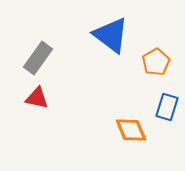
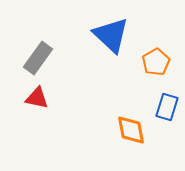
blue triangle: rotated 6 degrees clockwise
orange diamond: rotated 12 degrees clockwise
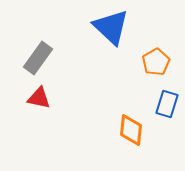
blue triangle: moved 8 px up
red triangle: moved 2 px right
blue rectangle: moved 3 px up
orange diamond: rotated 16 degrees clockwise
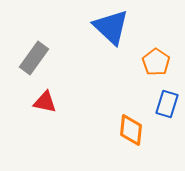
gray rectangle: moved 4 px left
orange pentagon: rotated 8 degrees counterclockwise
red triangle: moved 6 px right, 4 px down
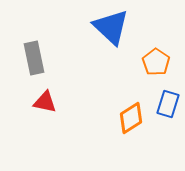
gray rectangle: rotated 48 degrees counterclockwise
blue rectangle: moved 1 px right
orange diamond: moved 12 px up; rotated 52 degrees clockwise
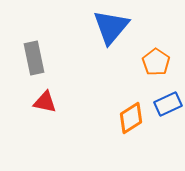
blue triangle: rotated 27 degrees clockwise
blue rectangle: rotated 48 degrees clockwise
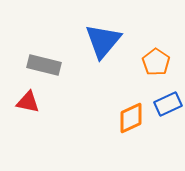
blue triangle: moved 8 px left, 14 px down
gray rectangle: moved 10 px right, 7 px down; rotated 64 degrees counterclockwise
red triangle: moved 17 px left
orange diamond: rotated 8 degrees clockwise
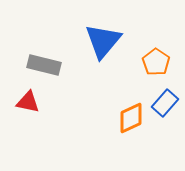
blue rectangle: moved 3 px left, 1 px up; rotated 24 degrees counterclockwise
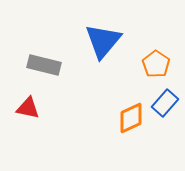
orange pentagon: moved 2 px down
red triangle: moved 6 px down
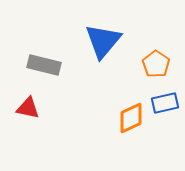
blue rectangle: rotated 36 degrees clockwise
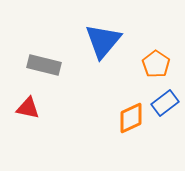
blue rectangle: rotated 24 degrees counterclockwise
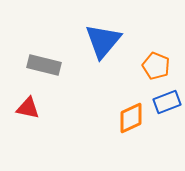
orange pentagon: moved 2 px down; rotated 12 degrees counterclockwise
blue rectangle: moved 2 px right, 1 px up; rotated 16 degrees clockwise
